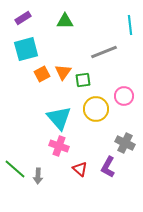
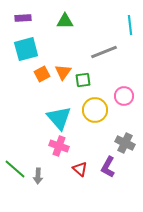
purple rectangle: rotated 28 degrees clockwise
yellow circle: moved 1 px left, 1 px down
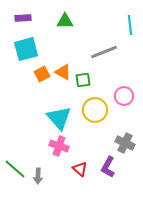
orange triangle: rotated 36 degrees counterclockwise
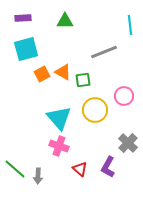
gray cross: moved 3 px right; rotated 18 degrees clockwise
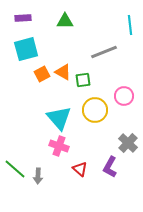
purple L-shape: moved 2 px right
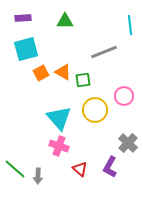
orange square: moved 1 px left, 1 px up
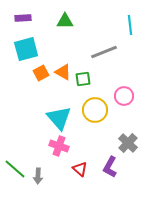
green square: moved 1 px up
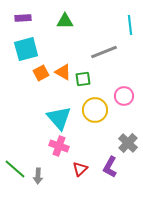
red triangle: rotated 35 degrees clockwise
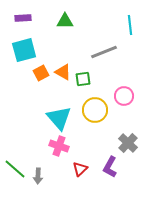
cyan square: moved 2 px left, 1 px down
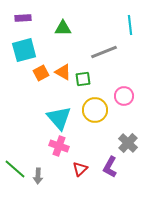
green triangle: moved 2 px left, 7 px down
